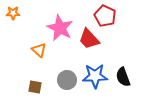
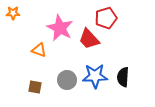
red pentagon: moved 1 px right, 2 px down; rotated 30 degrees clockwise
orange triangle: rotated 21 degrees counterclockwise
black semicircle: rotated 24 degrees clockwise
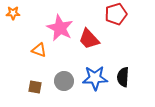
red pentagon: moved 10 px right, 4 px up
blue star: moved 2 px down
gray circle: moved 3 px left, 1 px down
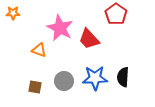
red pentagon: rotated 20 degrees counterclockwise
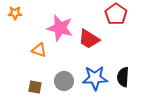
orange star: moved 2 px right
pink star: rotated 12 degrees counterclockwise
red trapezoid: rotated 15 degrees counterclockwise
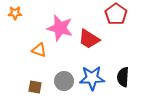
blue star: moved 3 px left
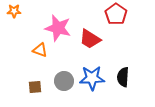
orange star: moved 1 px left, 2 px up
pink star: moved 2 px left
red trapezoid: moved 1 px right
orange triangle: moved 1 px right
brown square: rotated 16 degrees counterclockwise
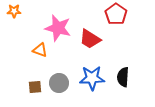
gray circle: moved 5 px left, 2 px down
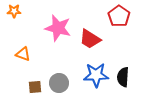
red pentagon: moved 3 px right, 2 px down
orange triangle: moved 17 px left, 4 px down
blue star: moved 4 px right, 3 px up
